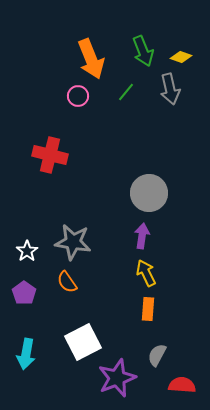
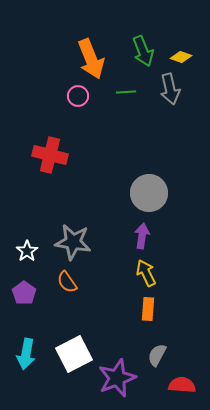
green line: rotated 48 degrees clockwise
white square: moved 9 px left, 12 px down
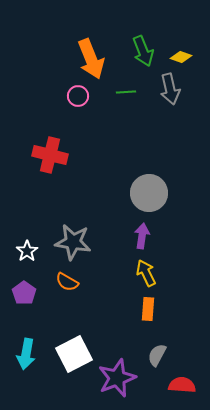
orange semicircle: rotated 25 degrees counterclockwise
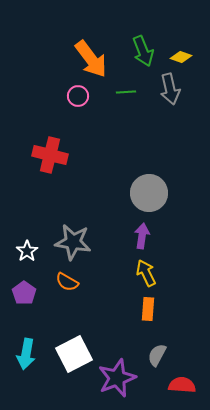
orange arrow: rotated 15 degrees counterclockwise
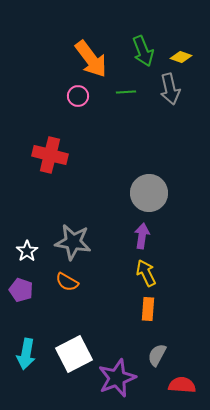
purple pentagon: moved 3 px left, 3 px up; rotated 15 degrees counterclockwise
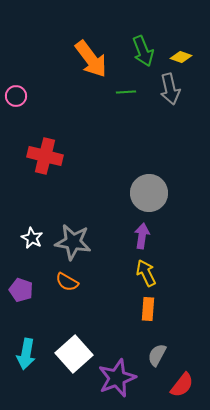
pink circle: moved 62 px left
red cross: moved 5 px left, 1 px down
white star: moved 5 px right, 13 px up; rotated 10 degrees counterclockwise
white square: rotated 15 degrees counterclockwise
red semicircle: rotated 124 degrees clockwise
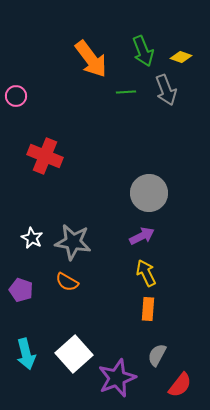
gray arrow: moved 4 px left, 1 px down; rotated 8 degrees counterclockwise
red cross: rotated 8 degrees clockwise
purple arrow: rotated 55 degrees clockwise
cyan arrow: rotated 24 degrees counterclockwise
red semicircle: moved 2 px left
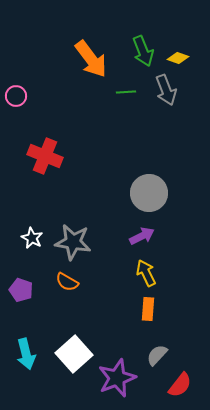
yellow diamond: moved 3 px left, 1 px down
gray semicircle: rotated 15 degrees clockwise
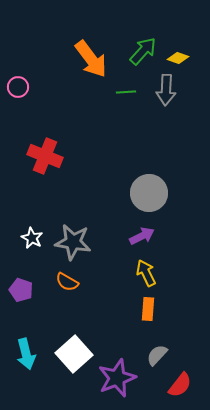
green arrow: rotated 116 degrees counterclockwise
gray arrow: rotated 24 degrees clockwise
pink circle: moved 2 px right, 9 px up
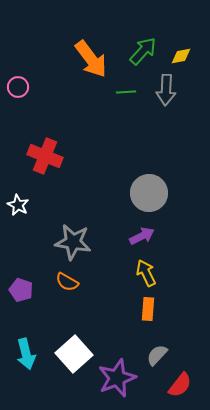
yellow diamond: moved 3 px right, 2 px up; rotated 30 degrees counterclockwise
white star: moved 14 px left, 33 px up
